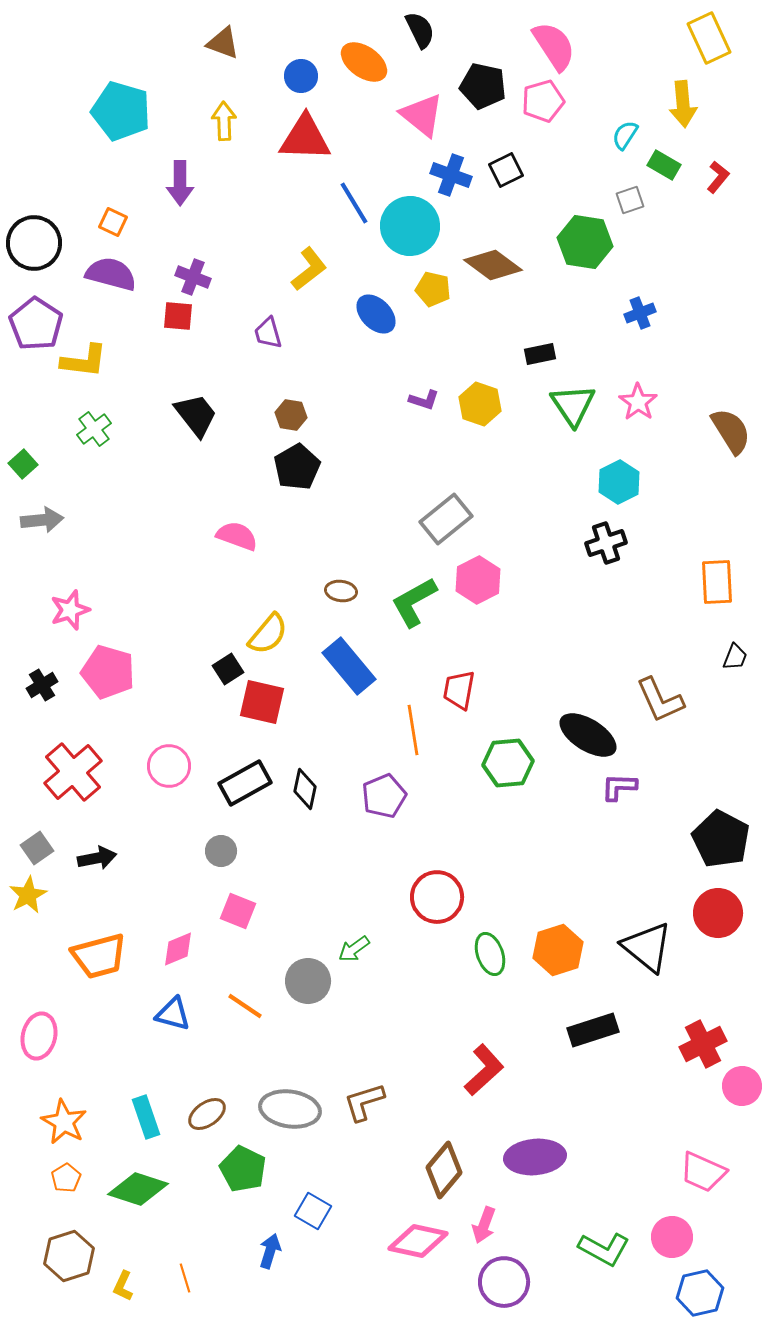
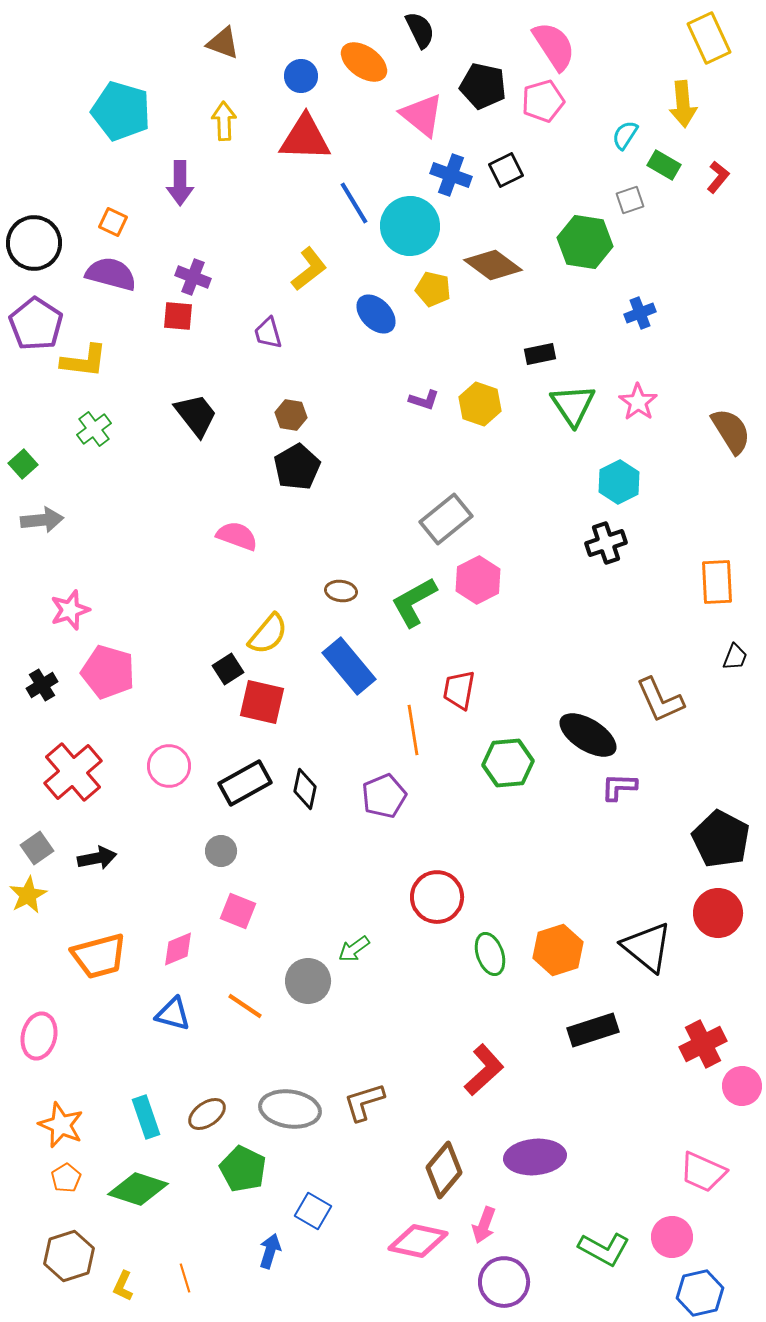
orange star at (64, 1122): moved 3 px left, 3 px down; rotated 6 degrees counterclockwise
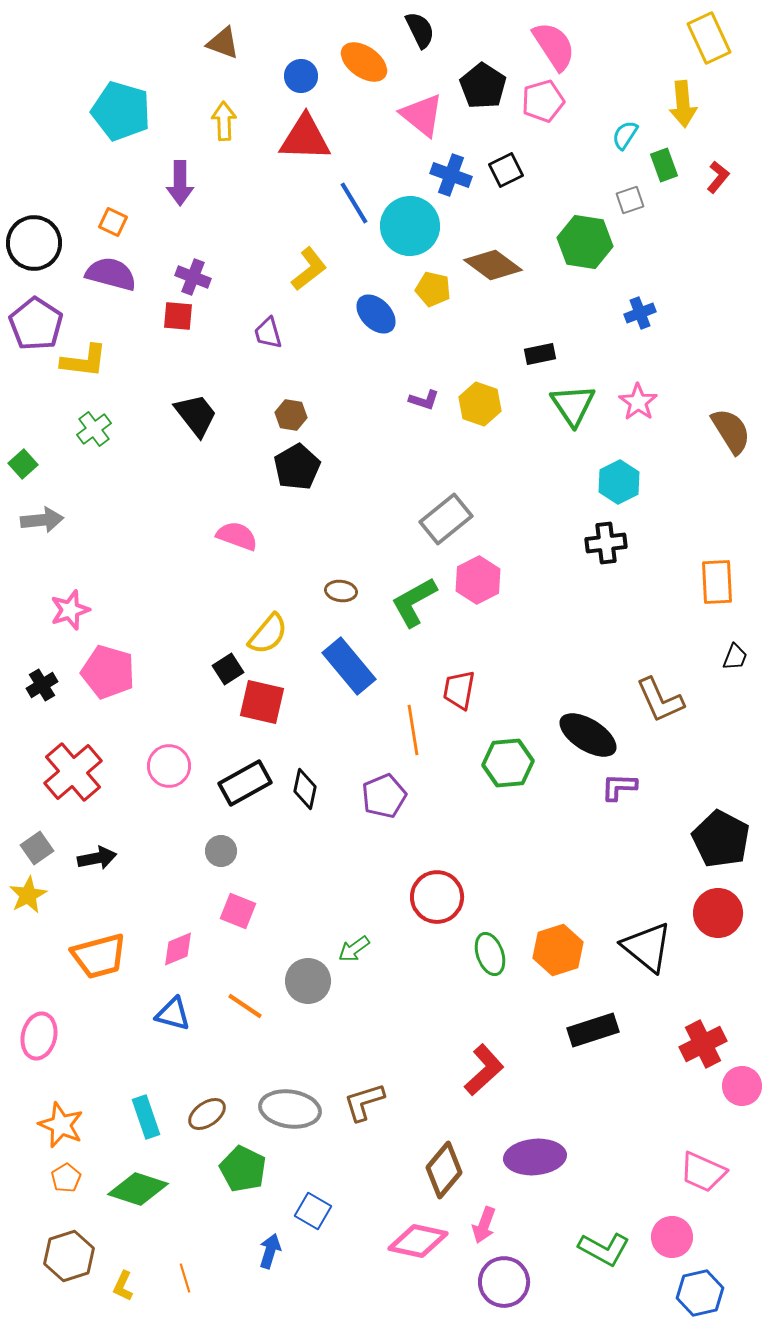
black pentagon at (483, 86): rotated 21 degrees clockwise
green rectangle at (664, 165): rotated 40 degrees clockwise
black cross at (606, 543): rotated 12 degrees clockwise
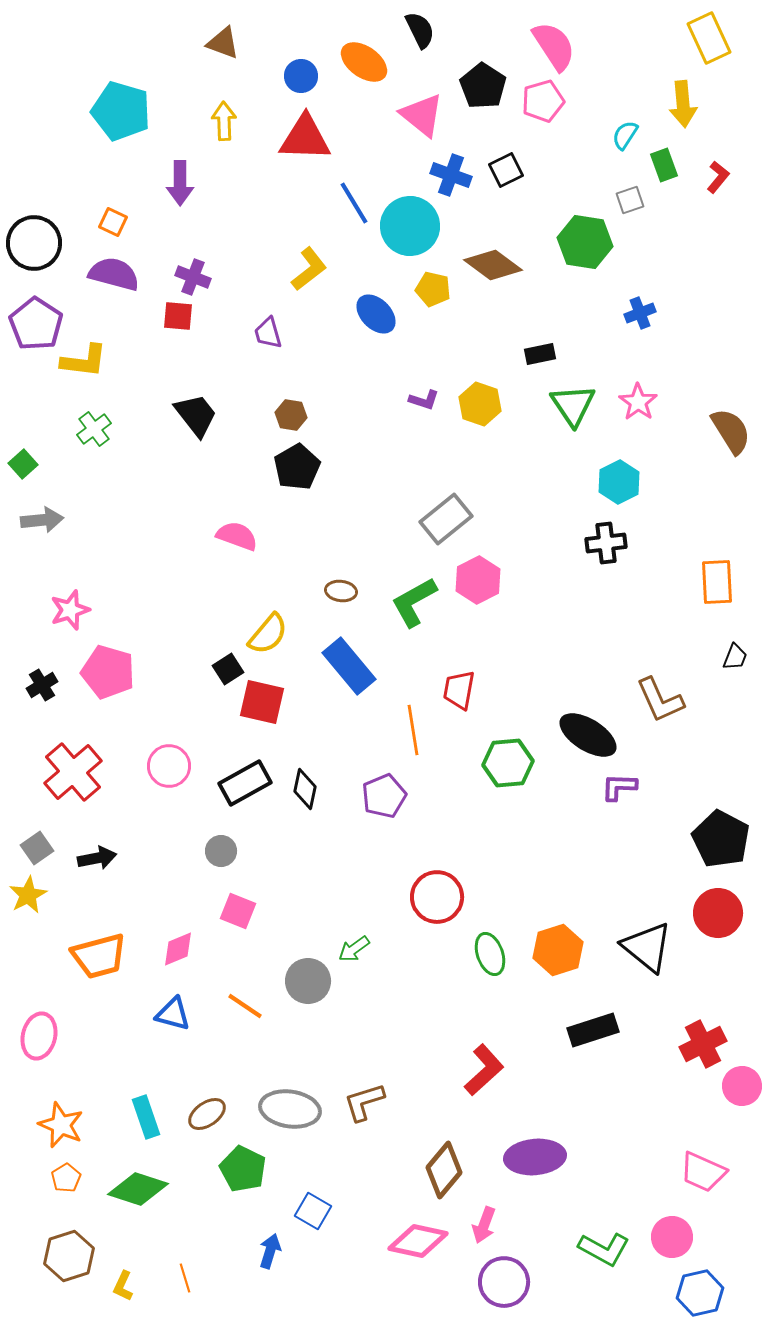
purple semicircle at (111, 274): moved 3 px right
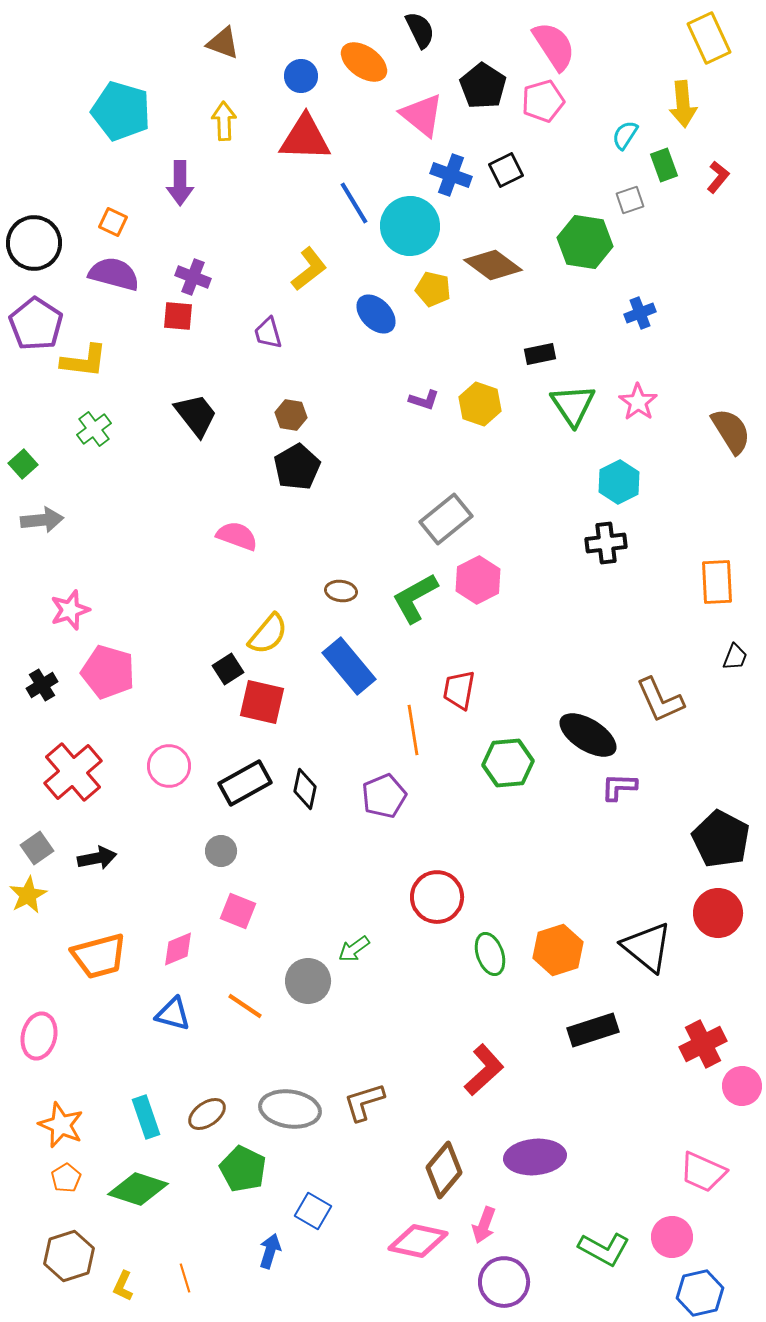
green L-shape at (414, 602): moved 1 px right, 4 px up
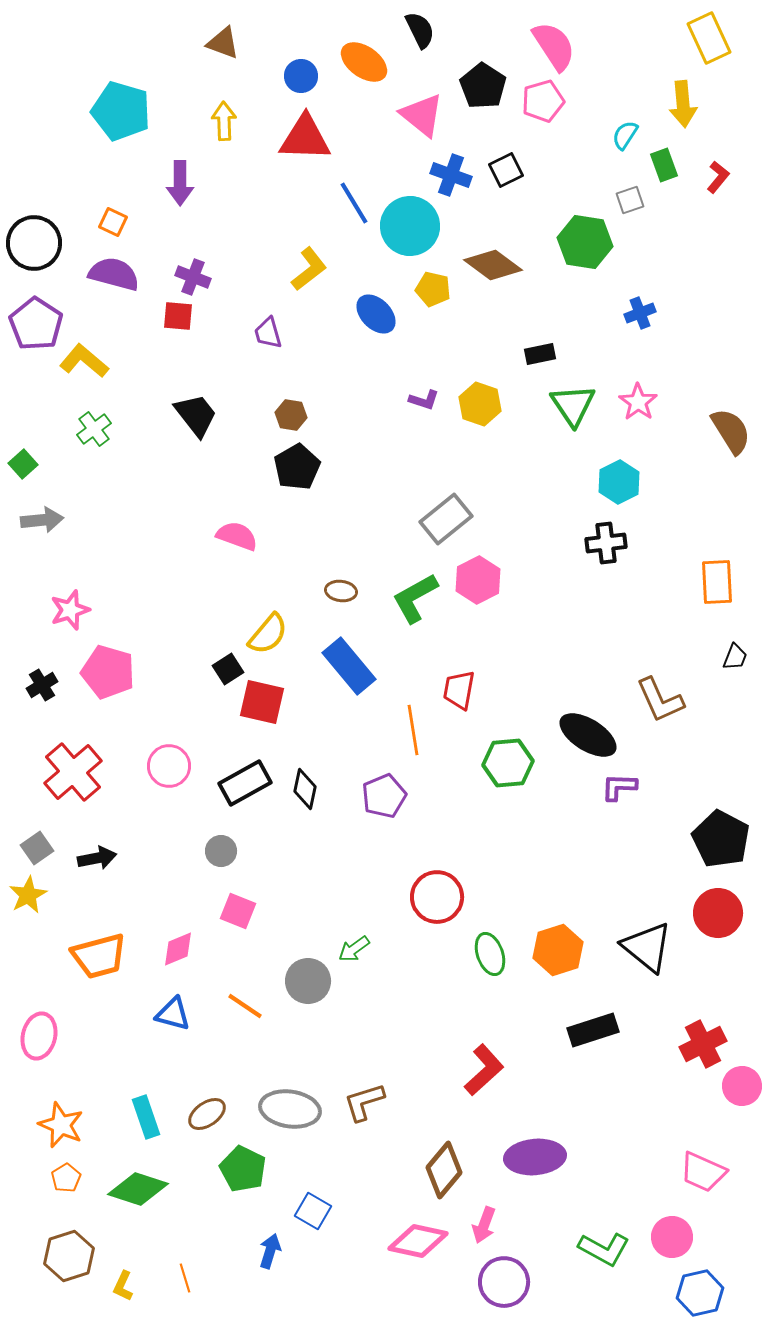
yellow L-shape at (84, 361): rotated 147 degrees counterclockwise
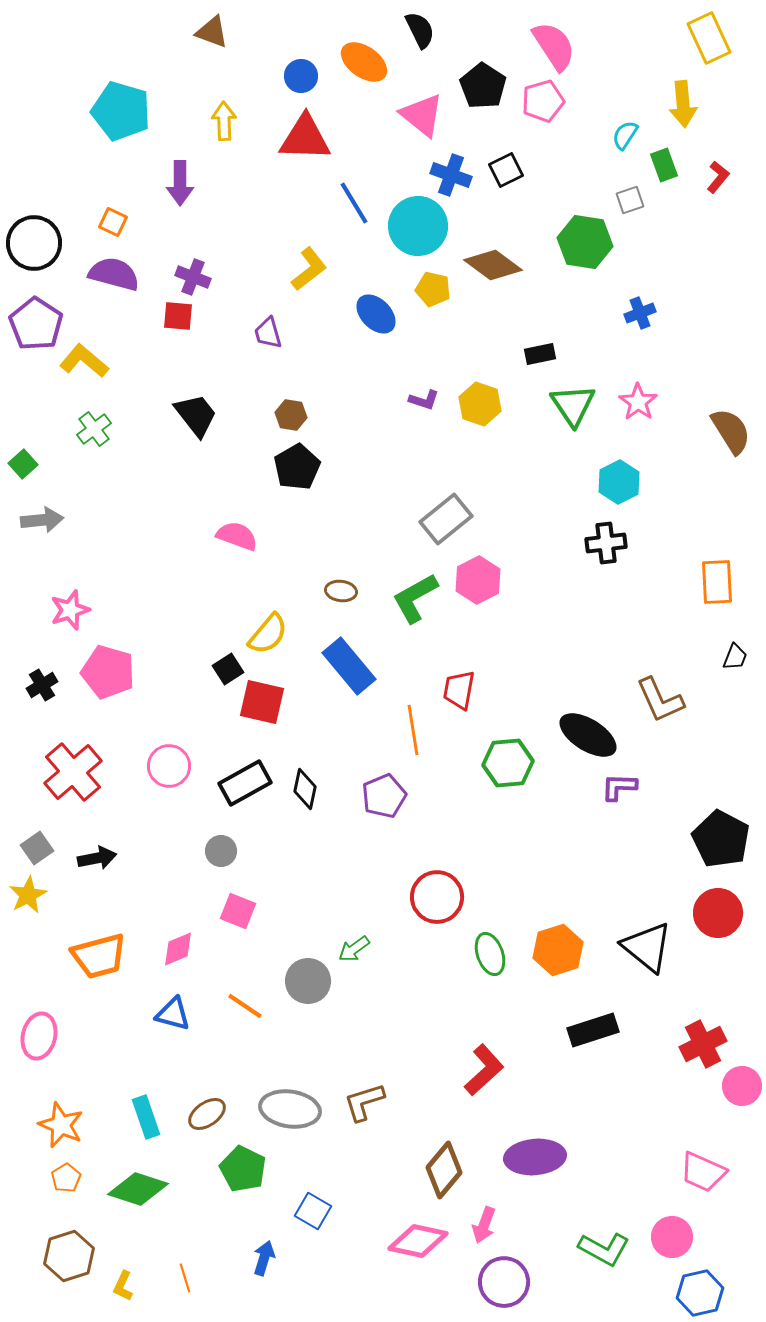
brown triangle at (223, 43): moved 11 px left, 11 px up
cyan circle at (410, 226): moved 8 px right
blue arrow at (270, 1251): moved 6 px left, 7 px down
